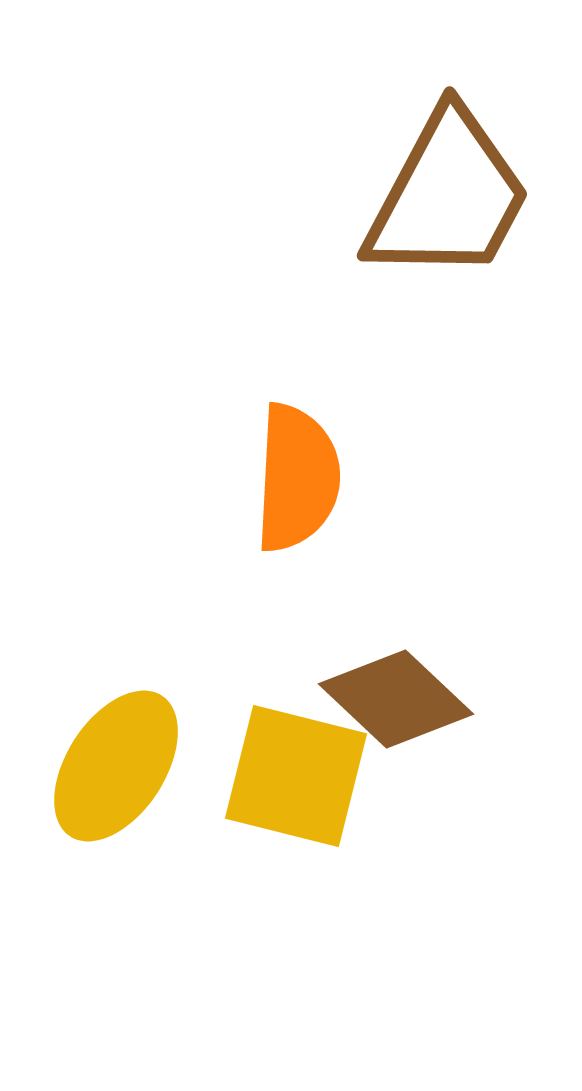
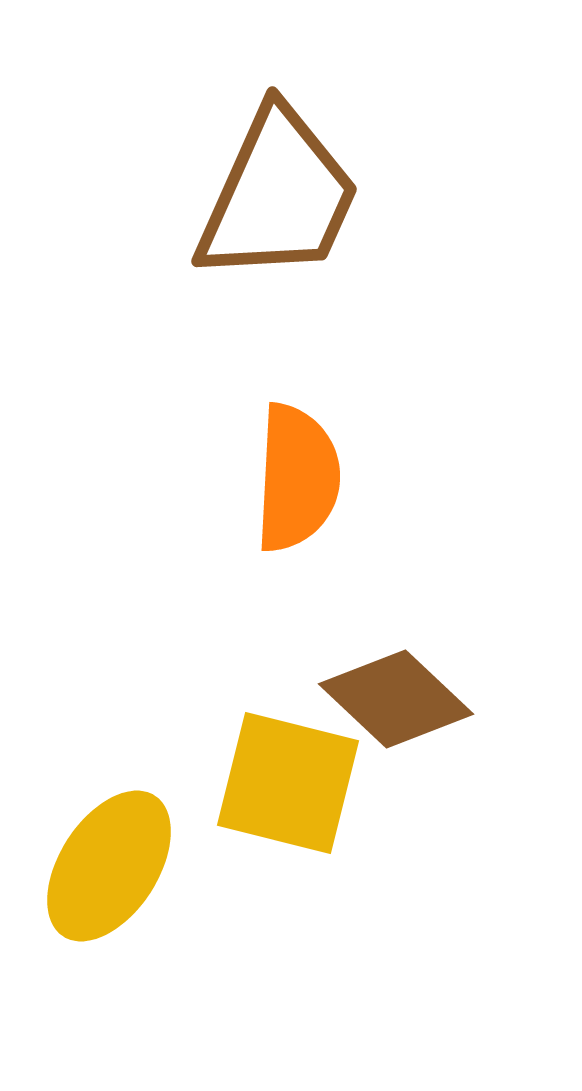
brown trapezoid: moved 170 px left; rotated 4 degrees counterclockwise
yellow ellipse: moved 7 px left, 100 px down
yellow square: moved 8 px left, 7 px down
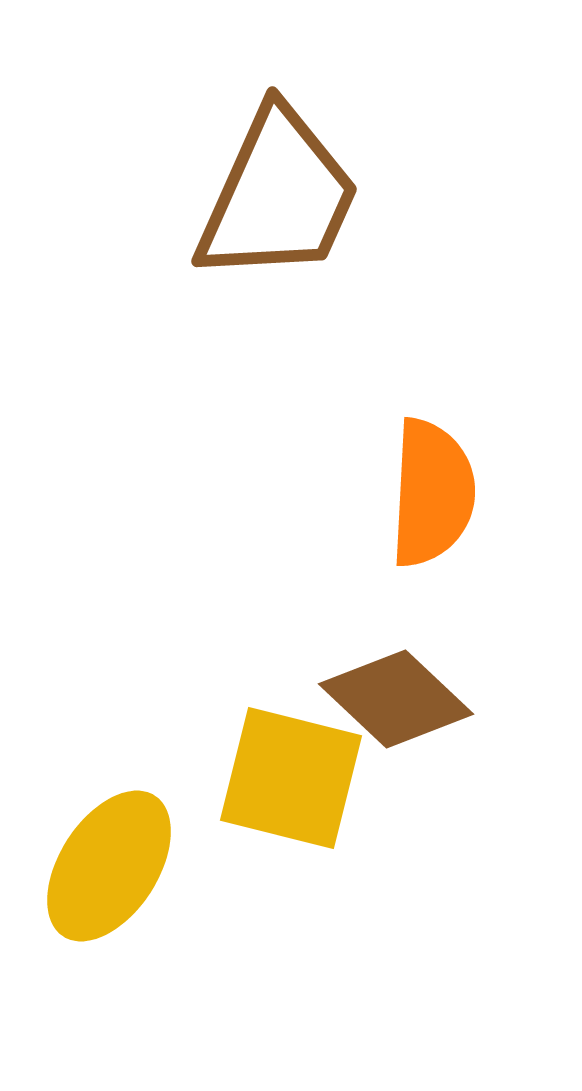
orange semicircle: moved 135 px right, 15 px down
yellow square: moved 3 px right, 5 px up
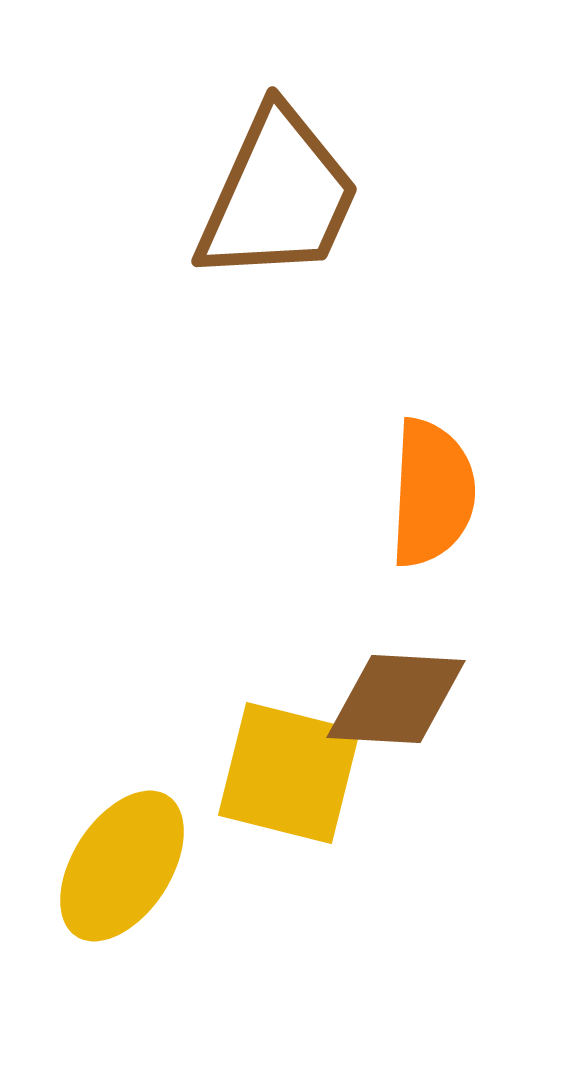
brown diamond: rotated 40 degrees counterclockwise
yellow square: moved 2 px left, 5 px up
yellow ellipse: moved 13 px right
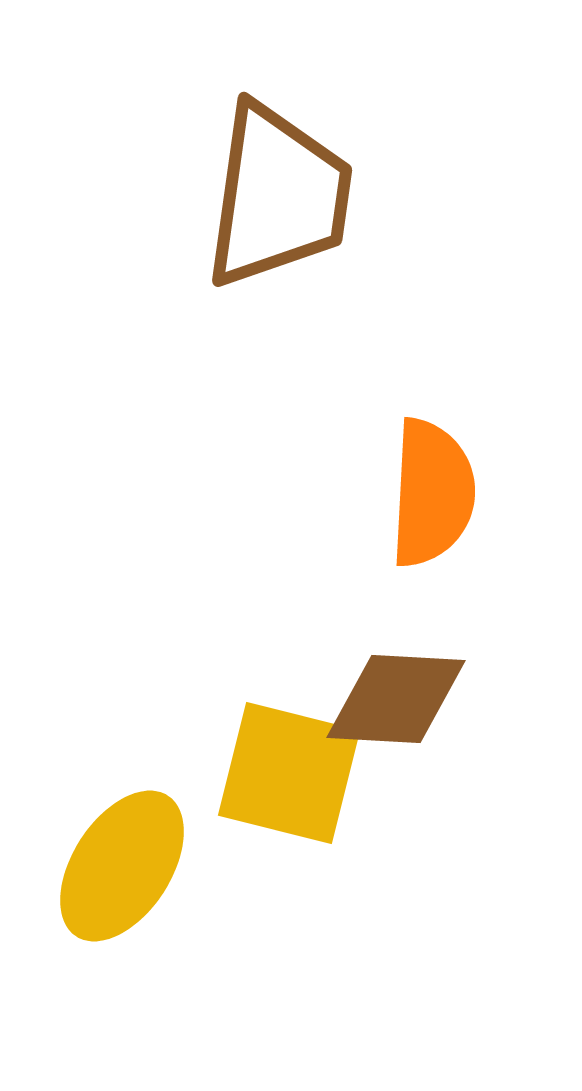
brown trapezoid: rotated 16 degrees counterclockwise
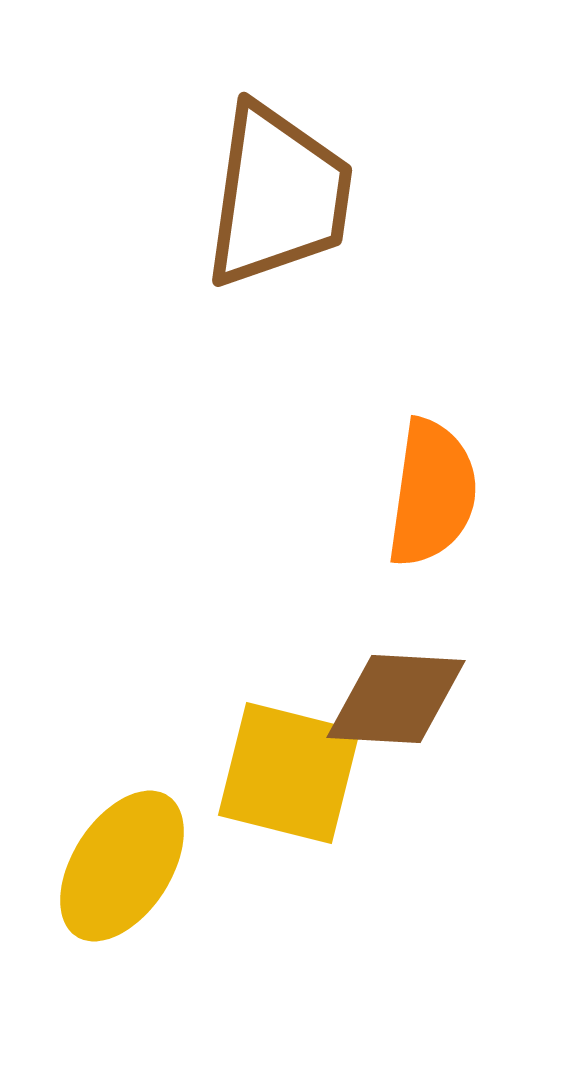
orange semicircle: rotated 5 degrees clockwise
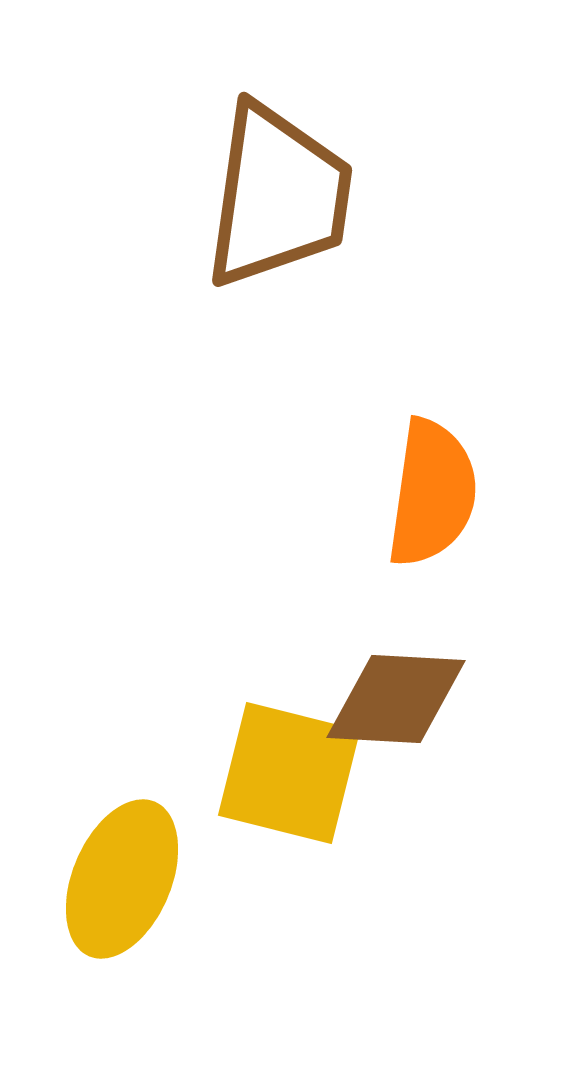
yellow ellipse: moved 13 px down; rotated 10 degrees counterclockwise
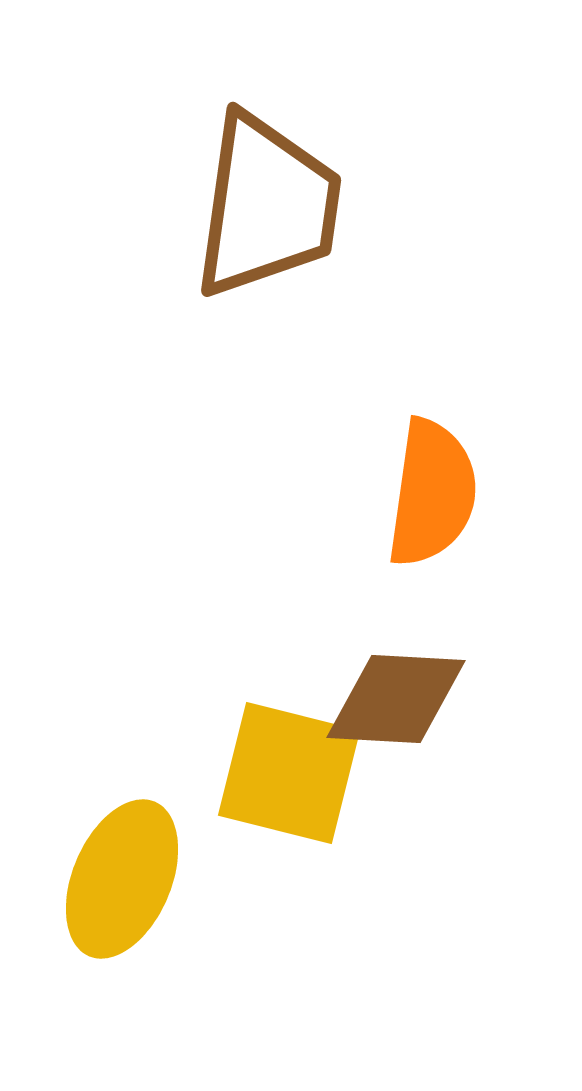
brown trapezoid: moved 11 px left, 10 px down
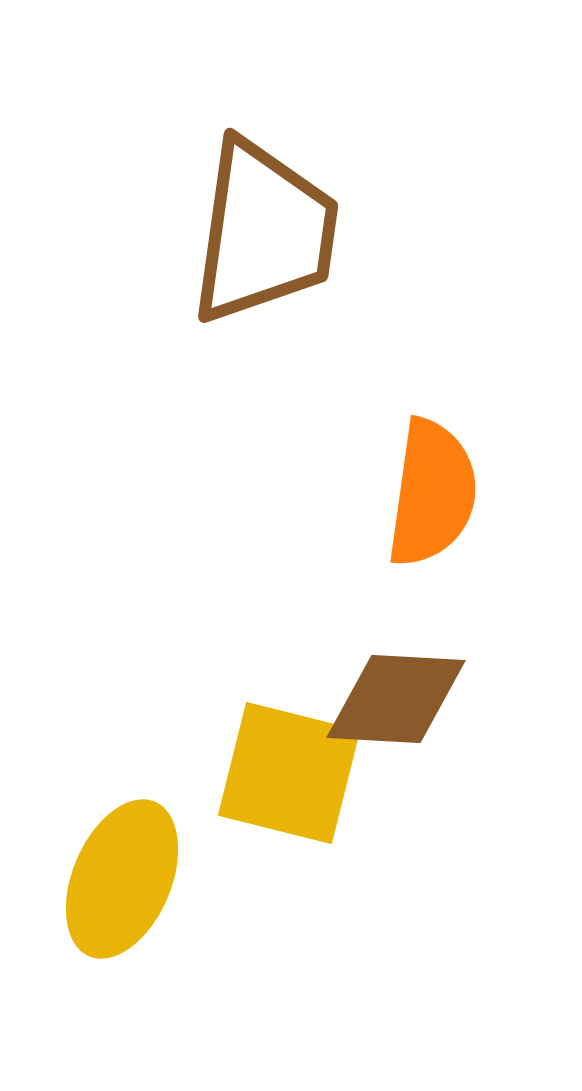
brown trapezoid: moved 3 px left, 26 px down
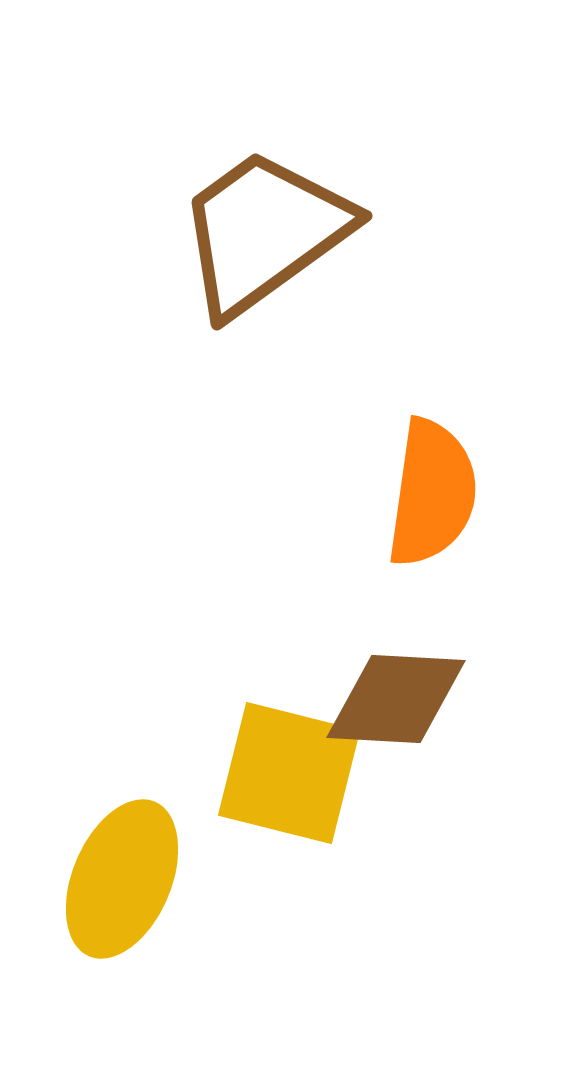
brown trapezoid: rotated 134 degrees counterclockwise
